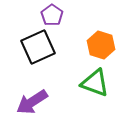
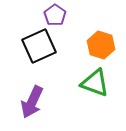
purple pentagon: moved 3 px right
black square: moved 1 px right, 1 px up
purple arrow: rotated 32 degrees counterclockwise
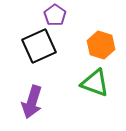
purple arrow: rotated 8 degrees counterclockwise
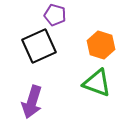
purple pentagon: rotated 20 degrees counterclockwise
green triangle: moved 2 px right
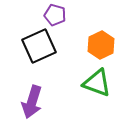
orange hexagon: rotated 16 degrees clockwise
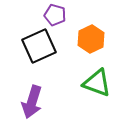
orange hexagon: moved 10 px left, 6 px up
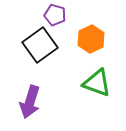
black square: moved 1 px right, 1 px up; rotated 12 degrees counterclockwise
purple arrow: moved 2 px left
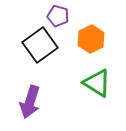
purple pentagon: moved 3 px right, 1 px down
green triangle: rotated 12 degrees clockwise
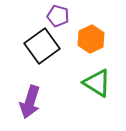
black square: moved 2 px right, 1 px down
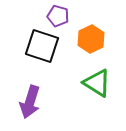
black square: rotated 36 degrees counterclockwise
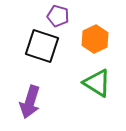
orange hexagon: moved 4 px right
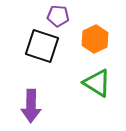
purple pentagon: rotated 10 degrees counterclockwise
purple arrow: moved 1 px right, 4 px down; rotated 16 degrees counterclockwise
